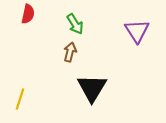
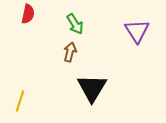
yellow line: moved 2 px down
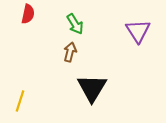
purple triangle: moved 1 px right
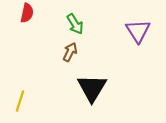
red semicircle: moved 1 px left, 1 px up
brown arrow: rotated 12 degrees clockwise
